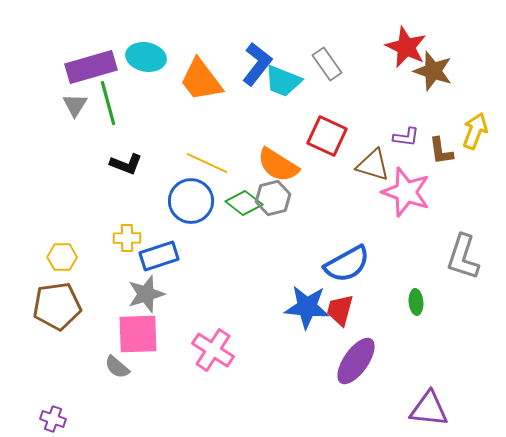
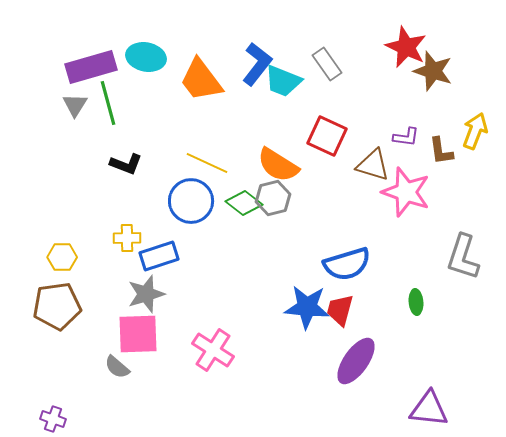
blue semicircle: rotated 12 degrees clockwise
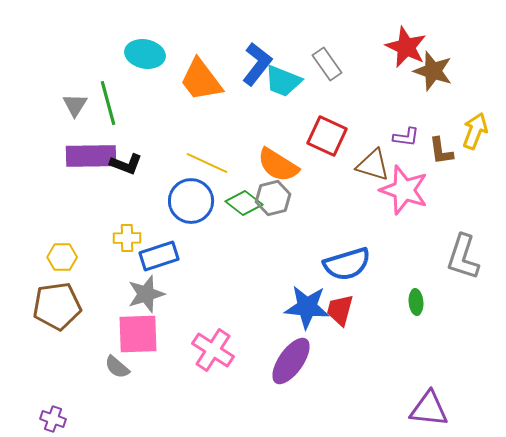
cyan ellipse: moved 1 px left, 3 px up
purple rectangle: moved 89 px down; rotated 15 degrees clockwise
pink star: moved 2 px left, 2 px up
purple ellipse: moved 65 px left
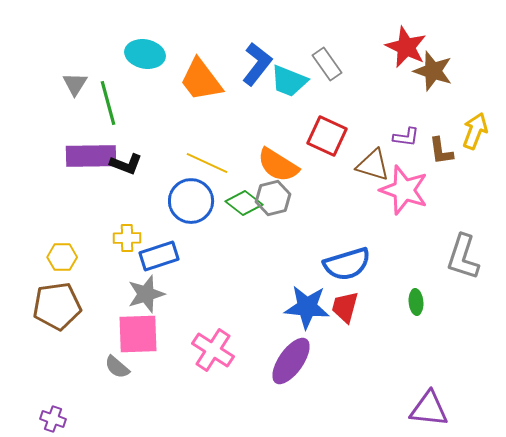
cyan trapezoid: moved 6 px right
gray triangle: moved 21 px up
red trapezoid: moved 5 px right, 3 px up
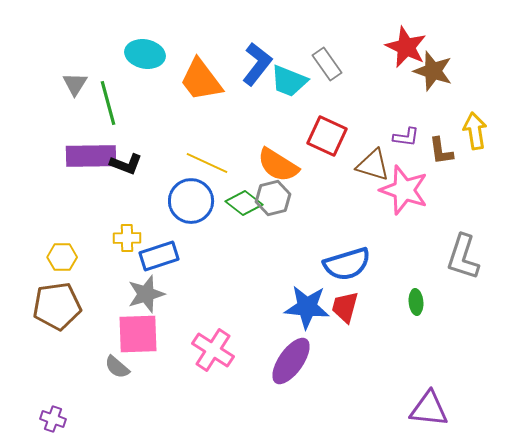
yellow arrow: rotated 30 degrees counterclockwise
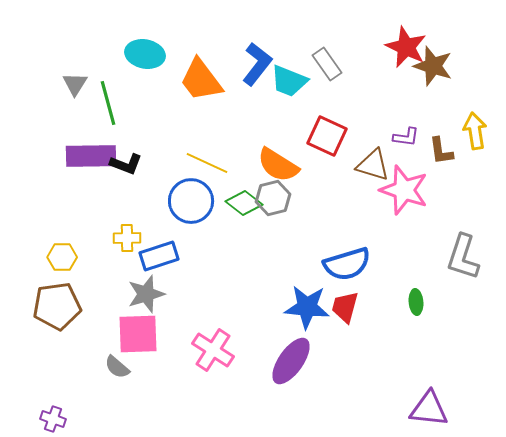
brown star: moved 5 px up
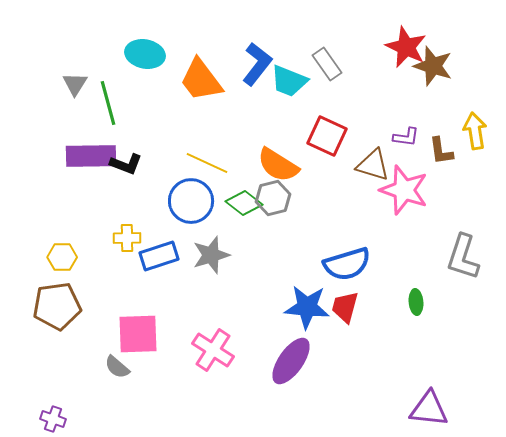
gray star: moved 65 px right, 39 px up
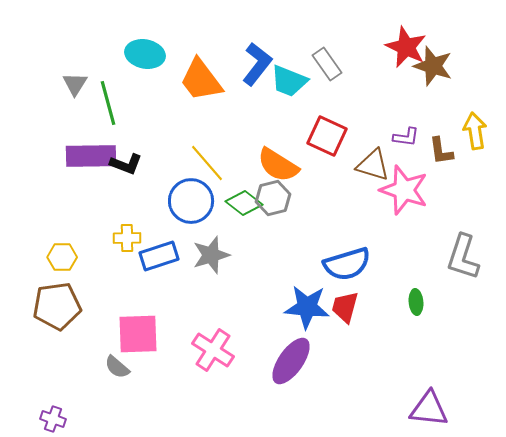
yellow line: rotated 24 degrees clockwise
